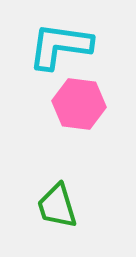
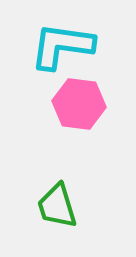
cyan L-shape: moved 2 px right
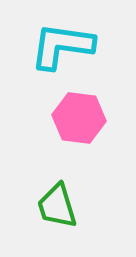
pink hexagon: moved 14 px down
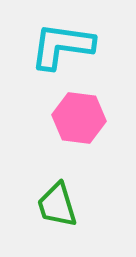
green trapezoid: moved 1 px up
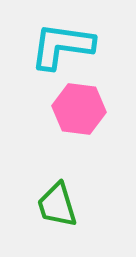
pink hexagon: moved 9 px up
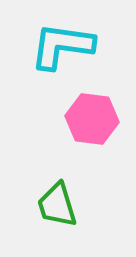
pink hexagon: moved 13 px right, 10 px down
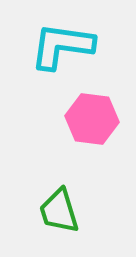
green trapezoid: moved 2 px right, 6 px down
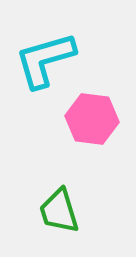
cyan L-shape: moved 17 px left, 14 px down; rotated 24 degrees counterclockwise
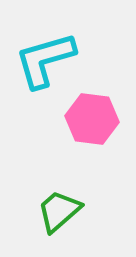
green trapezoid: rotated 66 degrees clockwise
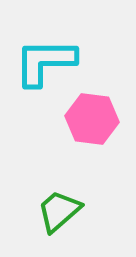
cyan L-shape: moved 2 px down; rotated 16 degrees clockwise
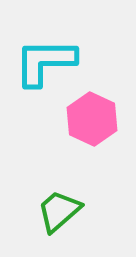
pink hexagon: rotated 18 degrees clockwise
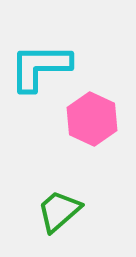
cyan L-shape: moved 5 px left, 5 px down
